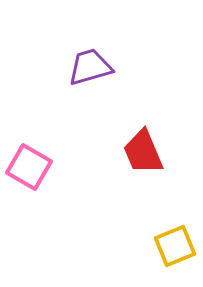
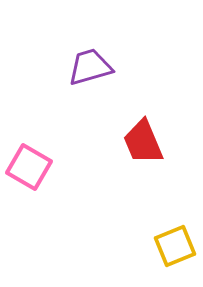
red trapezoid: moved 10 px up
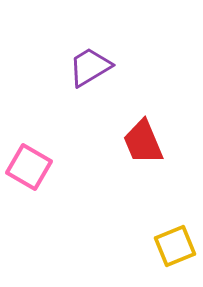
purple trapezoid: rotated 15 degrees counterclockwise
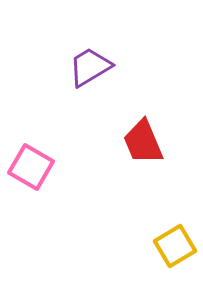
pink square: moved 2 px right
yellow square: rotated 9 degrees counterclockwise
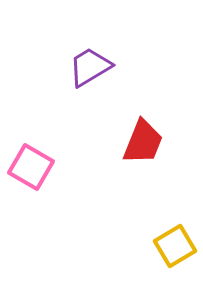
red trapezoid: rotated 135 degrees counterclockwise
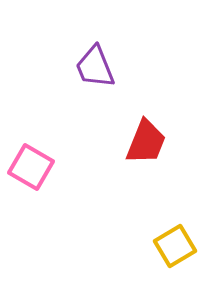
purple trapezoid: moved 5 px right; rotated 81 degrees counterclockwise
red trapezoid: moved 3 px right
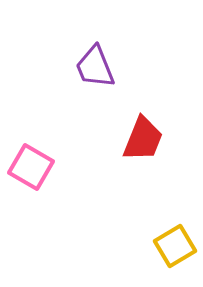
red trapezoid: moved 3 px left, 3 px up
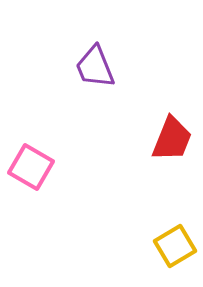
red trapezoid: moved 29 px right
